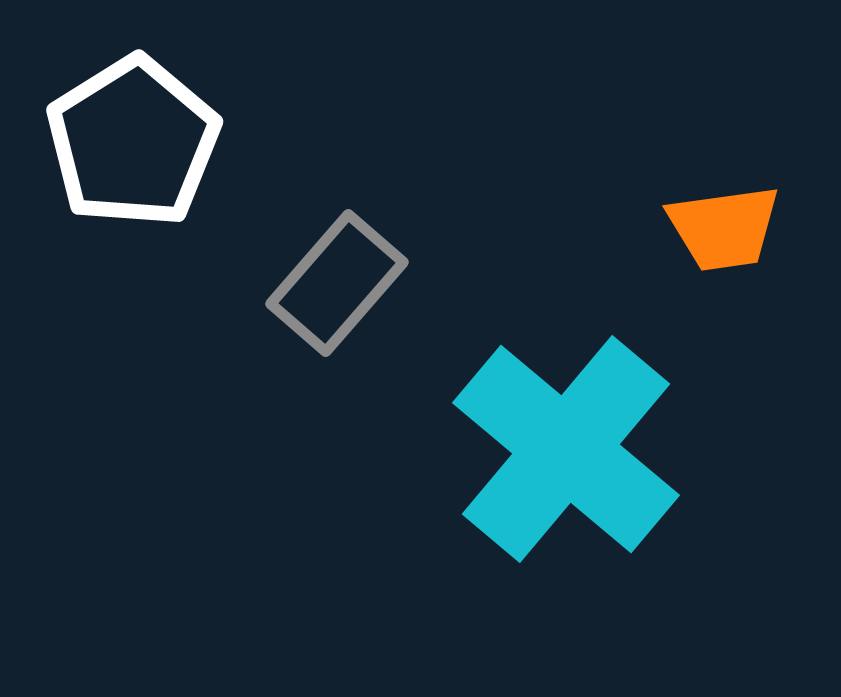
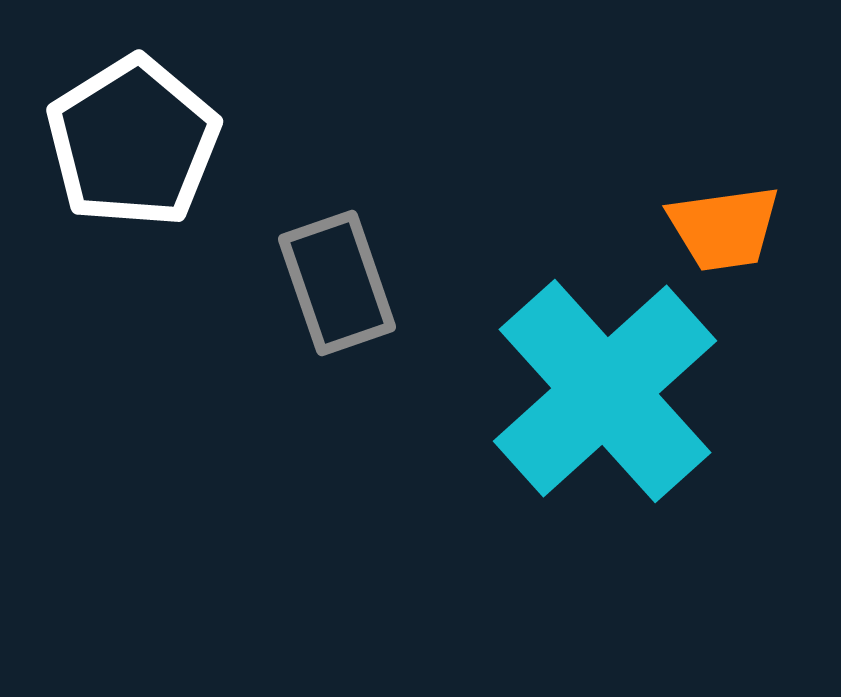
gray rectangle: rotated 60 degrees counterclockwise
cyan cross: moved 39 px right, 58 px up; rotated 8 degrees clockwise
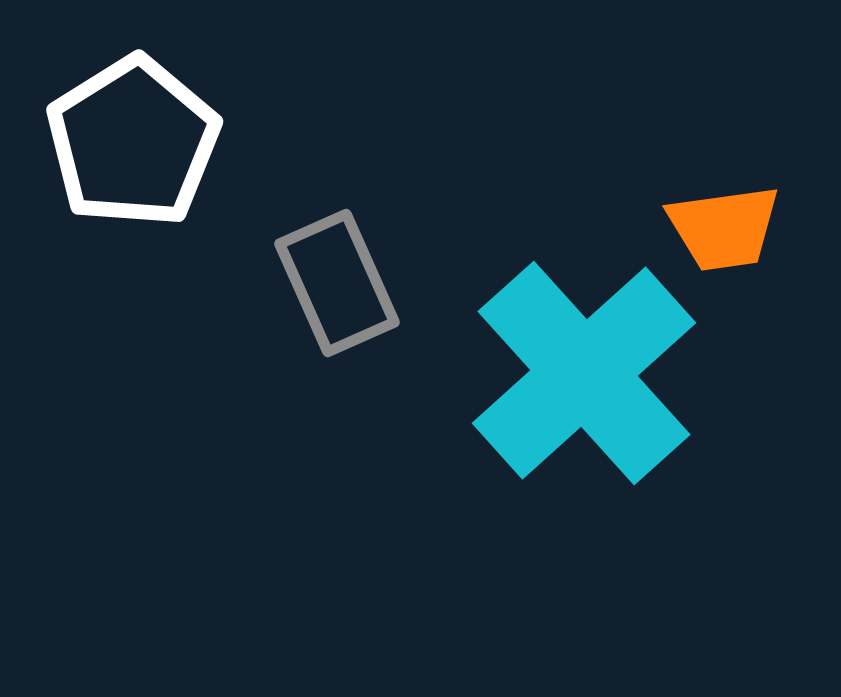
gray rectangle: rotated 5 degrees counterclockwise
cyan cross: moved 21 px left, 18 px up
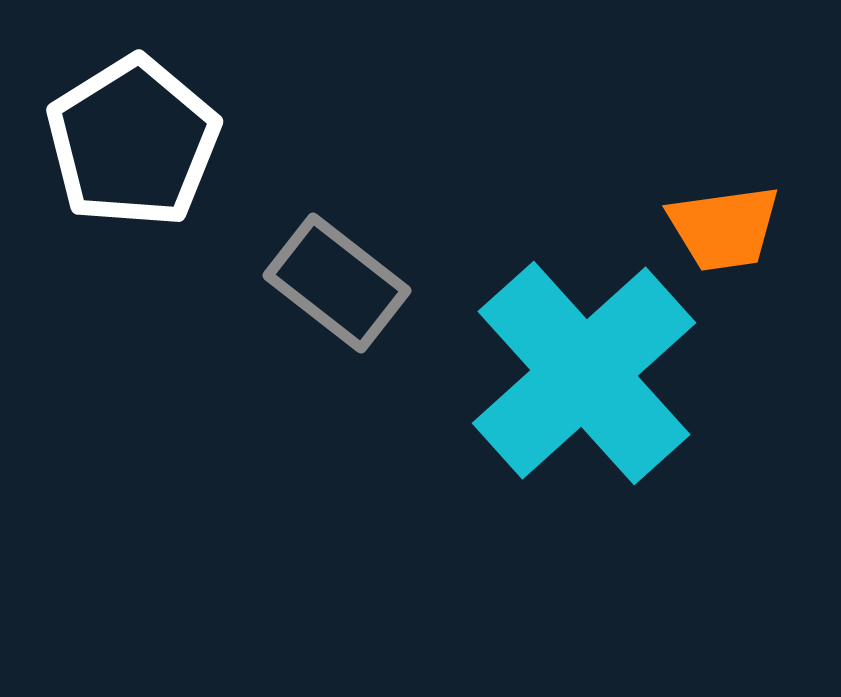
gray rectangle: rotated 28 degrees counterclockwise
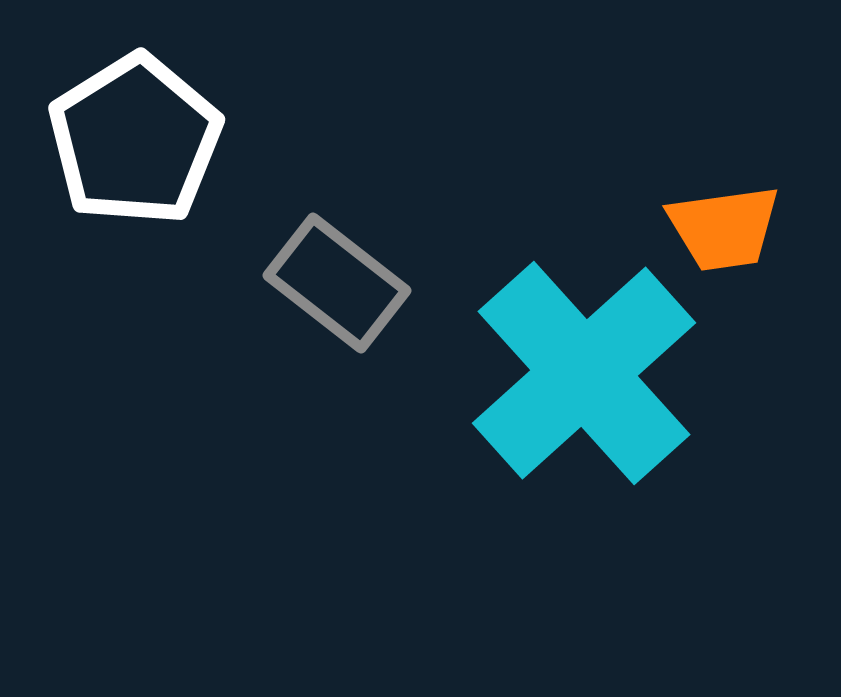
white pentagon: moved 2 px right, 2 px up
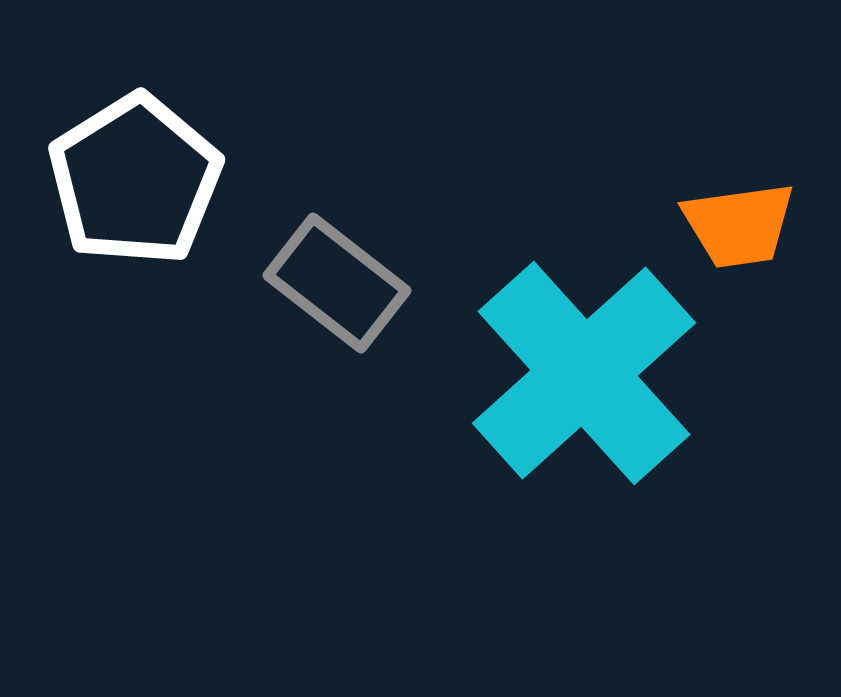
white pentagon: moved 40 px down
orange trapezoid: moved 15 px right, 3 px up
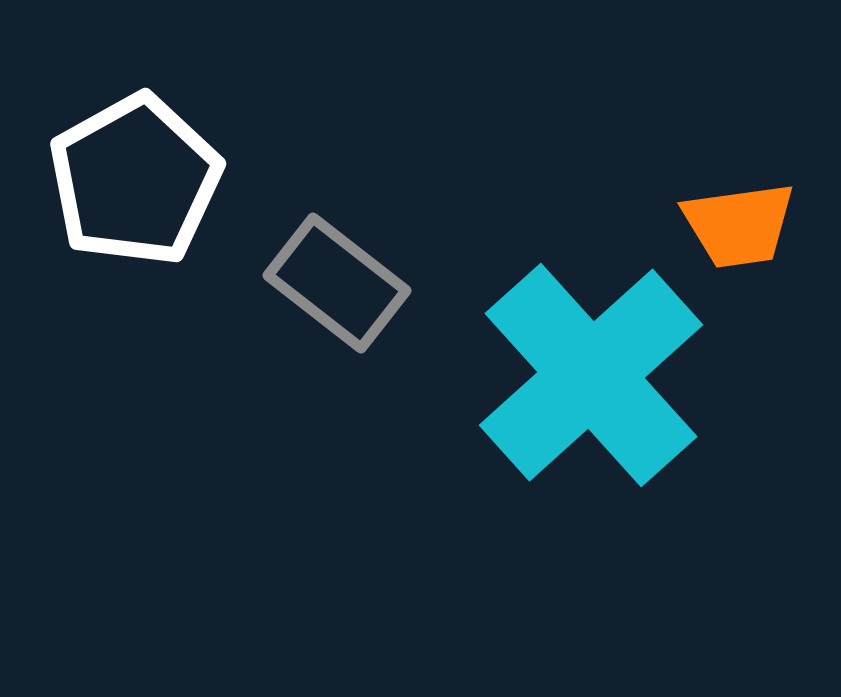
white pentagon: rotated 3 degrees clockwise
cyan cross: moved 7 px right, 2 px down
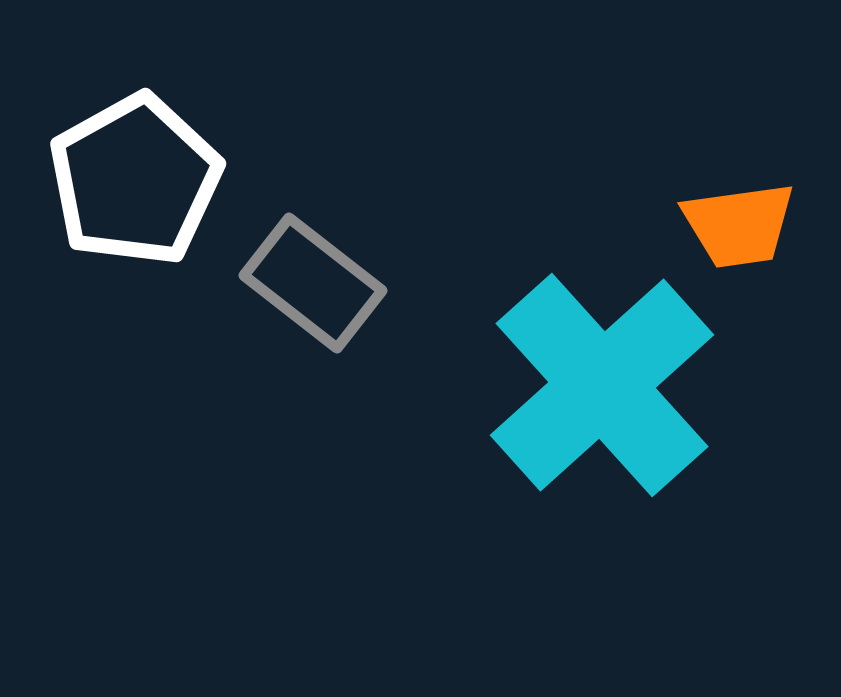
gray rectangle: moved 24 px left
cyan cross: moved 11 px right, 10 px down
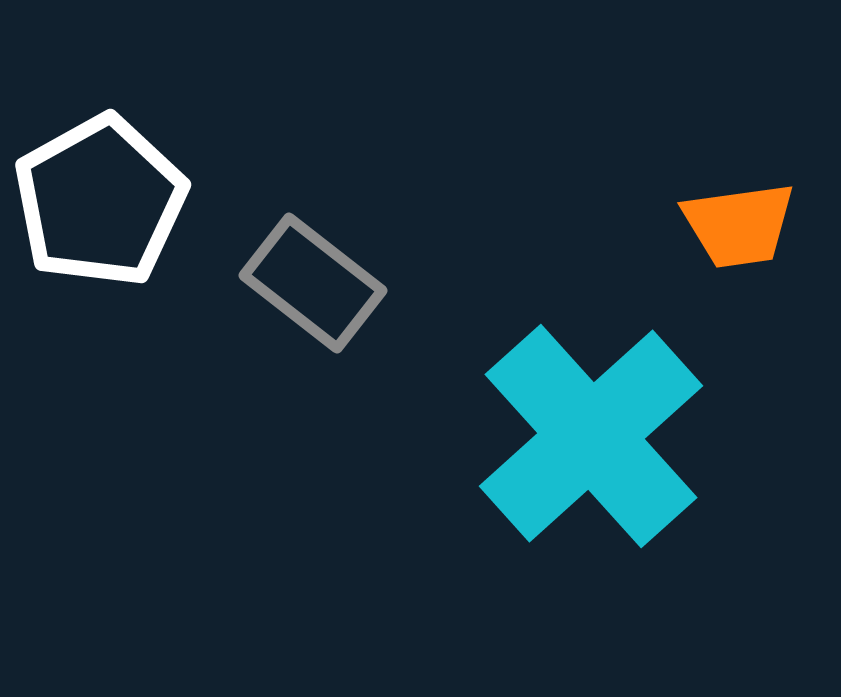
white pentagon: moved 35 px left, 21 px down
cyan cross: moved 11 px left, 51 px down
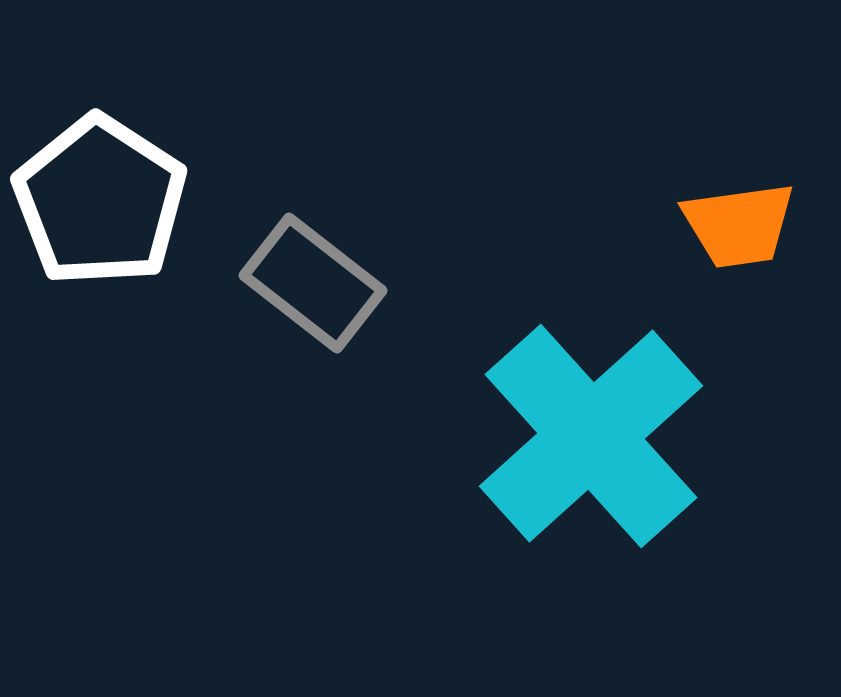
white pentagon: rotated 10 degrees counterclockwise
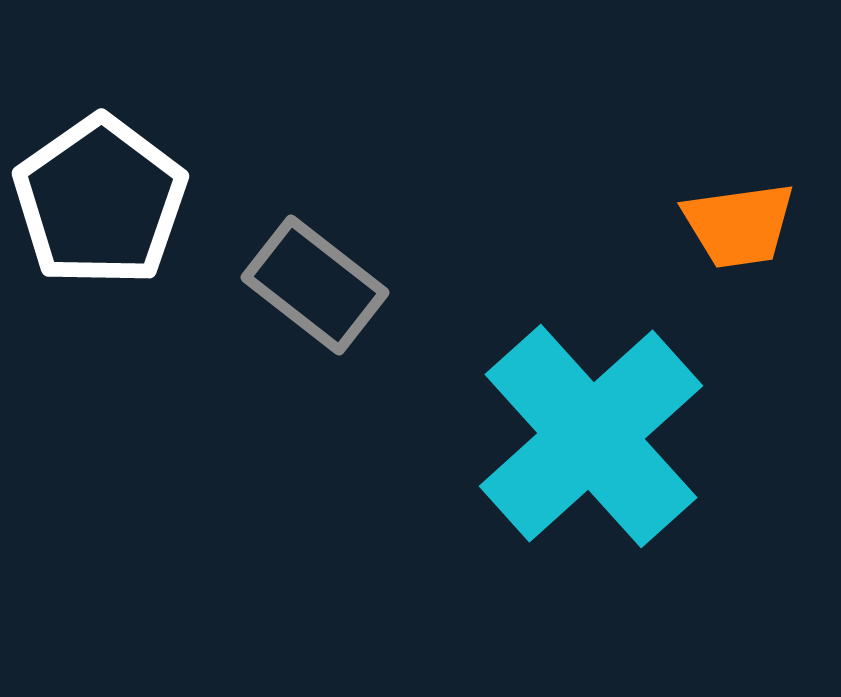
white pentagon: rotated 4 degrees clockwise
gray rectangle: moved 2 px right, 2 px down
